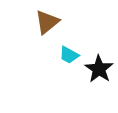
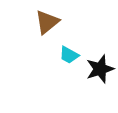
black star: moved 1 px right; rotated 20 degrees clockwise
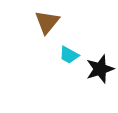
brown triangle: rotated 12 degrees counterclockwise
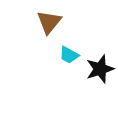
brown triangle: moved 2 px right
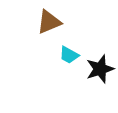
brown triangle: rotated 28 degrees clockwise
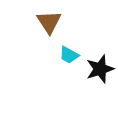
brown triangle: rotated 40 degrees counterclockwise
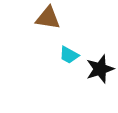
brown triangle: moved 1 px left, 4 px up; rotated 48 degrees counterclockwise
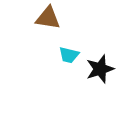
cyan trapezoid: rotated 15 degrees counterclockwise
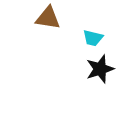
cyan trapezoid: moved 24 px right, 17 px up
